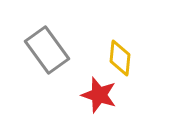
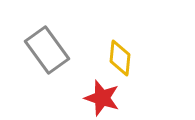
red star: moved 3 px right, 3 px down
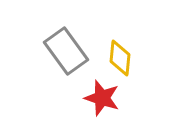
gray rectangle: moved 19 px right, 1 px down
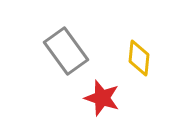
yellow diamond: moved 19 px right
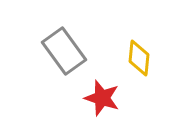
gray rectangle: moved 2 px left
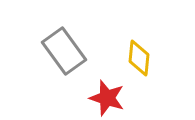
red star: moved 5 px right
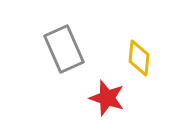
gray rectangle: moved 2 px up; rotated 12 degrees clockwise
